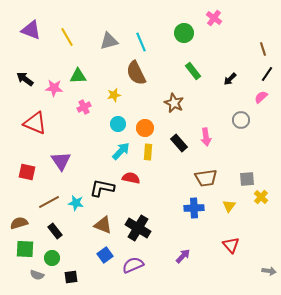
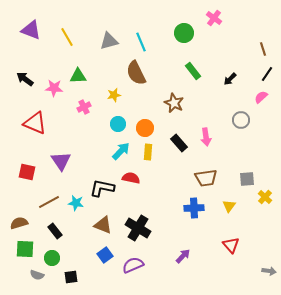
yellow cross at (261, 197): moved 4 px right
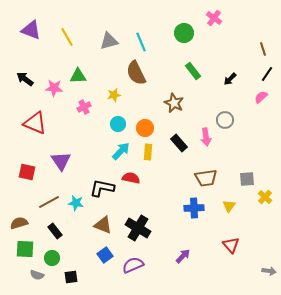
gray circle at (241, 120): moved 16 px left
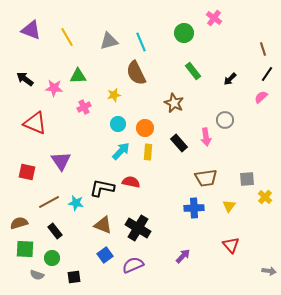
red semicircle at (131, 178): moved 4 px down
black square at (71, 277): moved 3 px right
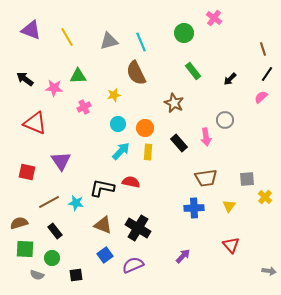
black square at (74, 277): moved 2 px right, 2 px up
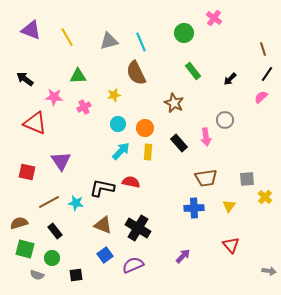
pink star at (54, 88): moved 9 px down
green square at (25, 249): rotated 12 degrees clockwise
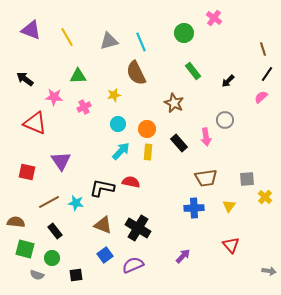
black arrow at (230, 79): moved 2 px left, 2 px down
orange circle at (145, 128): moved 2 px right, 1 px down
brown semicircle at (19, 223): moved 3 px left, 1 px up; rotated 24 degrees clockwise
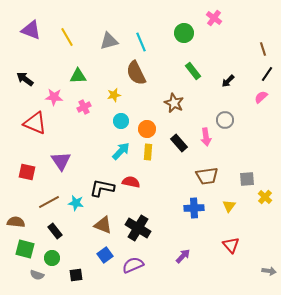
cyan circle at (118, 124): moved 3 px right, 3 px up
brown trapezoid at (206, 178): moved 1 px right, 2 px up
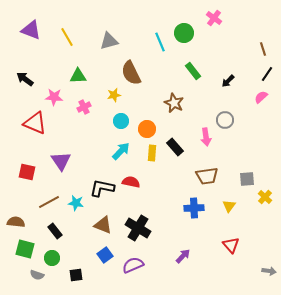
cyan line at (141, 42): moved 19 px right
brown semicircle at (136, 73): moved 5 px left
black rectangle at (179, 143): moved 4 px left, 4 px down
yellow rectangle at (148, 152): moved 4 px right, 1 px down
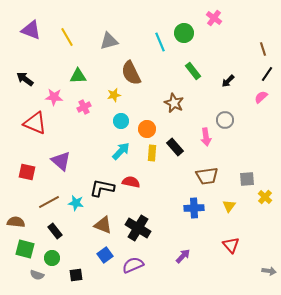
purple triangle at (61, 161): rotated 15 degrees counterclockwise
